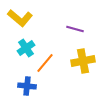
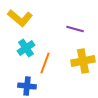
orange line: rotated 20 degrees counterclockwise
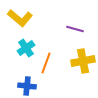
orange line: moved 1 px right
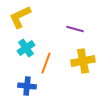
yellow L-shape: moved 1 px up; rotated 115 degrees clockwise
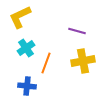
purple line: moved 2 px right, 2 px down
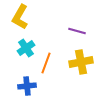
yellow L-shape: rotated 35 degrees counterclockwise
yellow cross: moved 2 px left, 1 px down
blue cross: rotated 12 degrees counterclockwise
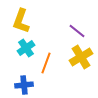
yellow L-shape: moved 1 px right, 4 px down; rotated 10 degrees counterclockwise
purple line: rotated 24 degrees clockwise
yellow cross: moved 5 px up; rotated 20 degrees counterclockwise
blue cross: moved 3 px left, 1 px up
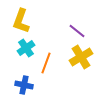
blue cross: rotated 18 degrees clockwise
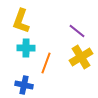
cyan cross: rotated 36 degrees clockwise
